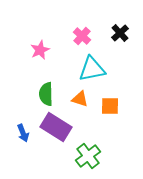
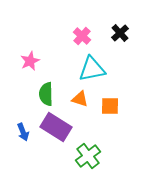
pink star: moved 10 px left, 11 px down
blue arrow: moved 1 px up
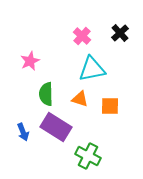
green cross: rotated 25 degrees counterclockwise
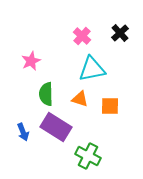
pink star: moved 1 px right
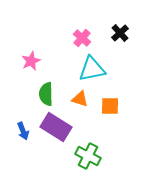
pink cross: moved 2 px down
blue arrow: moved 1 px up
